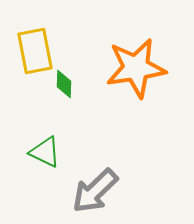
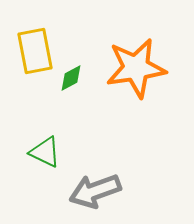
green diamond: moved 7 px right, 6 px up; rotated 60 degrees clockwise
gray arrow: rotated 24 degrees clockwise
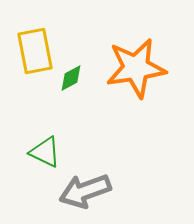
gray arrow: moved 10 px left
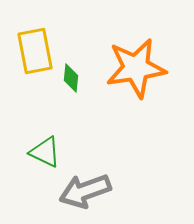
green diamond: rotated 56 degrees counterclockwise
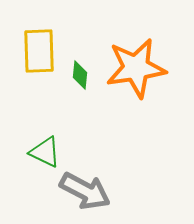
yellow rectangle: moved 4 px right; rotated 9 degrees clockwise
green diamond: moved 9 px right, 3 px up
gray arrow: rotated 132 degrees counterclockwise
